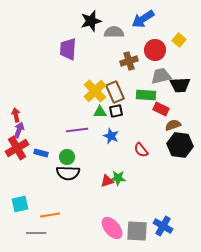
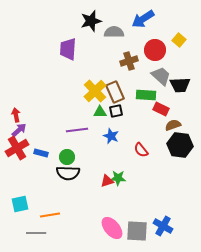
gray trapezoid: rotated 55 degrees clockwise
purple arrow: rotated 28 degrees clockwise
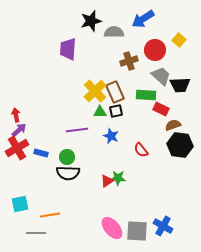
red triangle: rotated 16 degrees counterclockwise
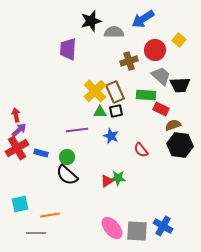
black semicircle: moved 1 px left, 2 px down; rotated 40 degrees clockwise
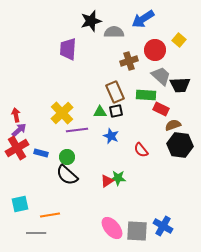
yellow cross: moved 33 px left, 22 px down
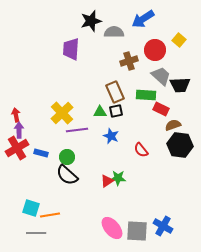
purple trapezoid: moved 3 px right
purple arrow: rotated 49 degrees counterclockwise
cyan square: moved 11 px right, 4 px down; rotated 30 degrees clockwise
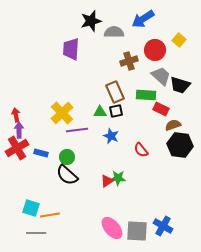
black trapezoid: rotated 20 degrees clockwise
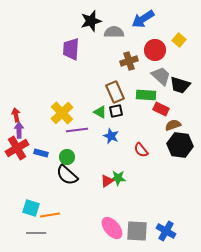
green triangle: rotated 32 degrees clockwise
blue cross: moved 3 px right, 5 px down
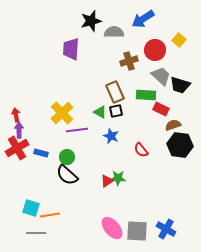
blue cross: moved 2 px up
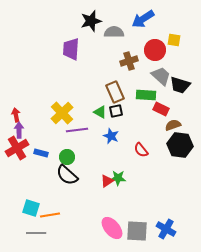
yellow square: moved 5 px left; rotated 32 degrees counterclockwise
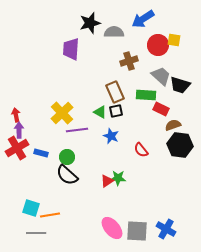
black star: moved 1 px left, 2 px down
red circle: moved 3 px right, 5 px up
